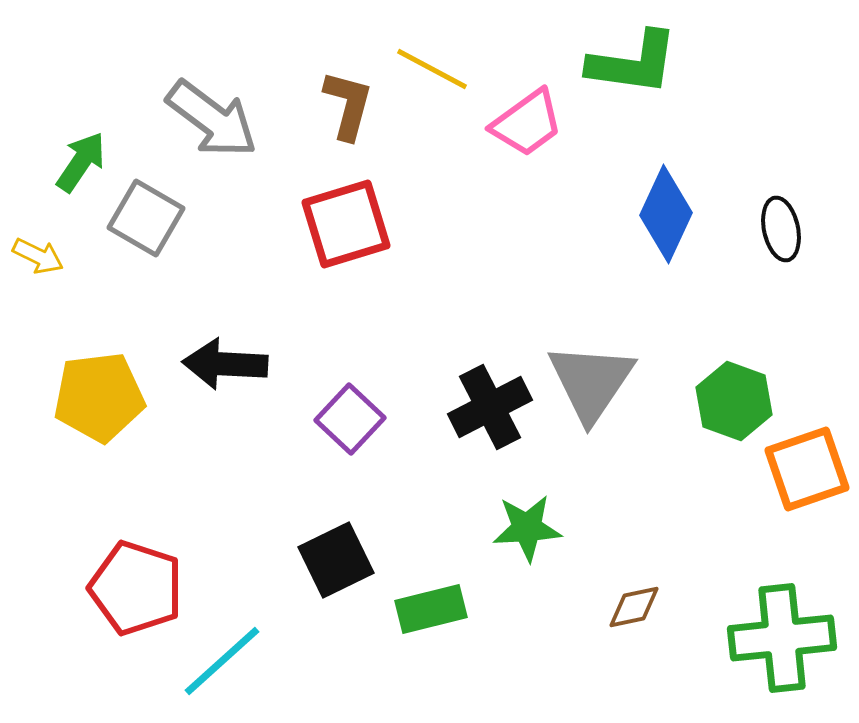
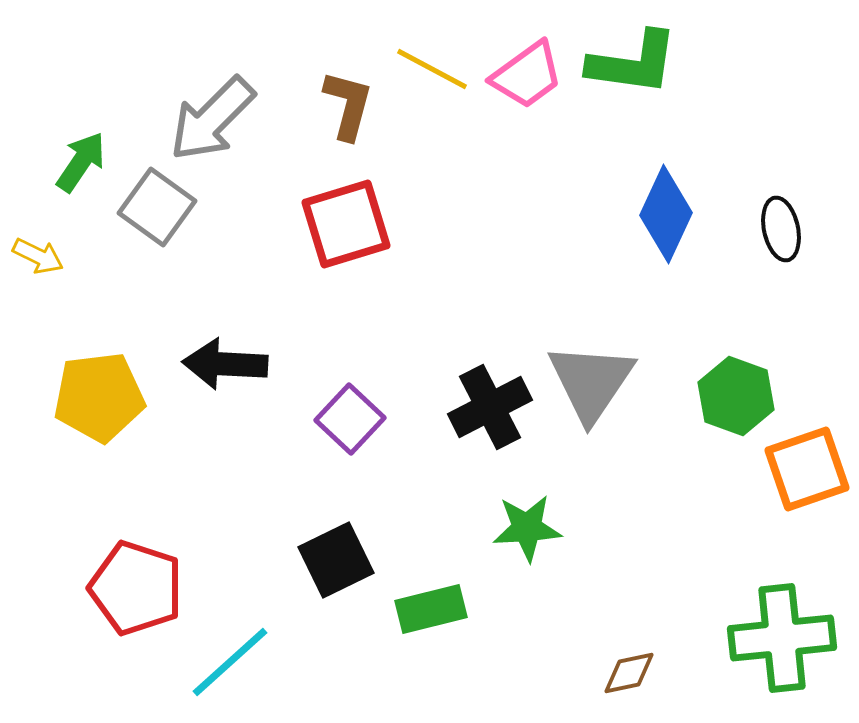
gray arrow: rotated 98 degrees clockwise
pink trapezoid: moved 48 px up
gray square: moved 11 px right, 11 px up; rotated 6 degrees clockwise
green hexagon: moved 2 px right, 5 px up
brown diamond: moved 5 px left, 66 px down
cyan line: moved 8 px right, 1 px down
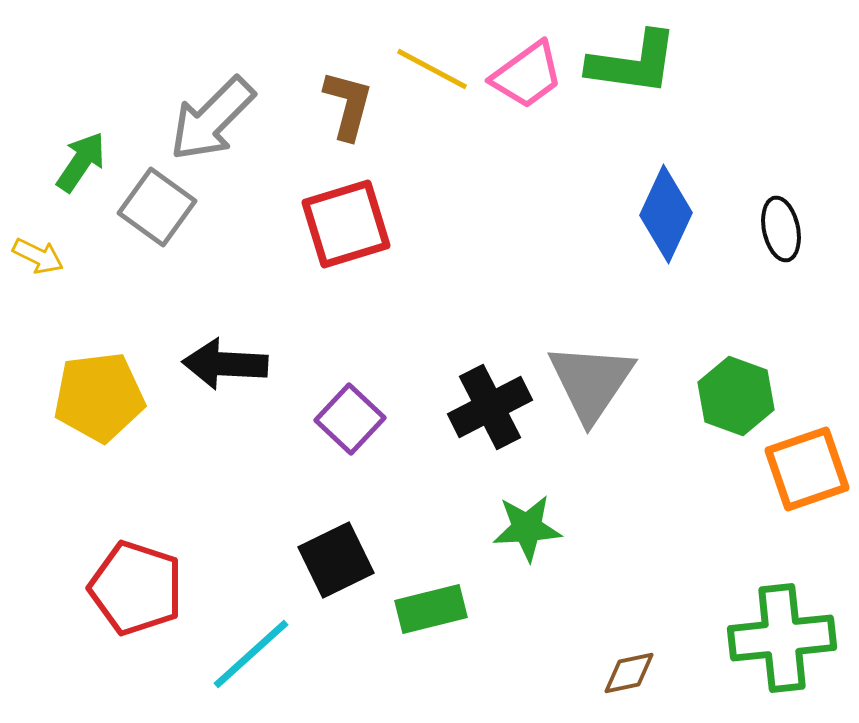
cyan line: moved 21 px right, 8 px up
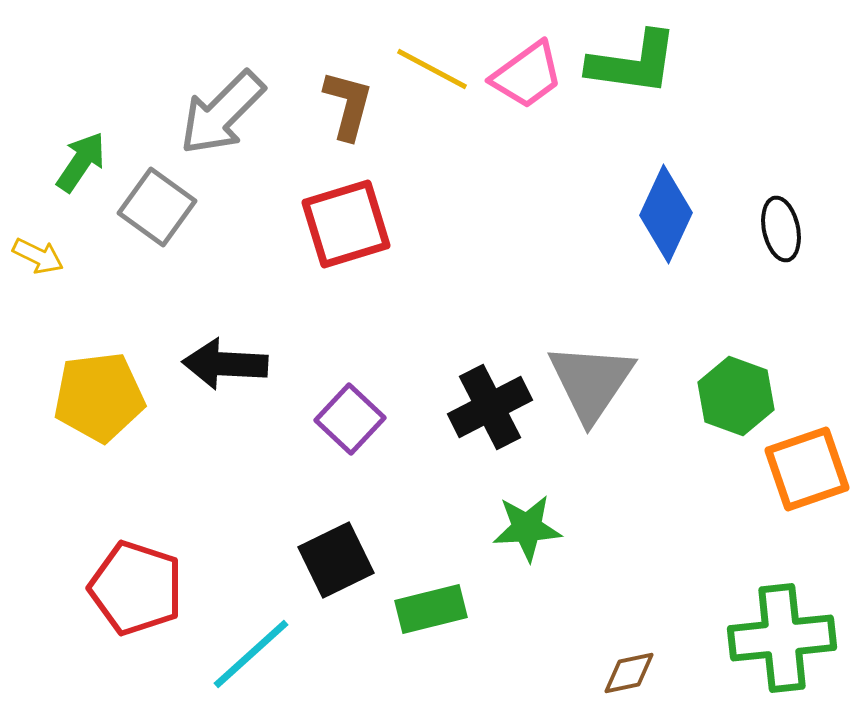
gray arrow: moved 10 px right, 6 px up
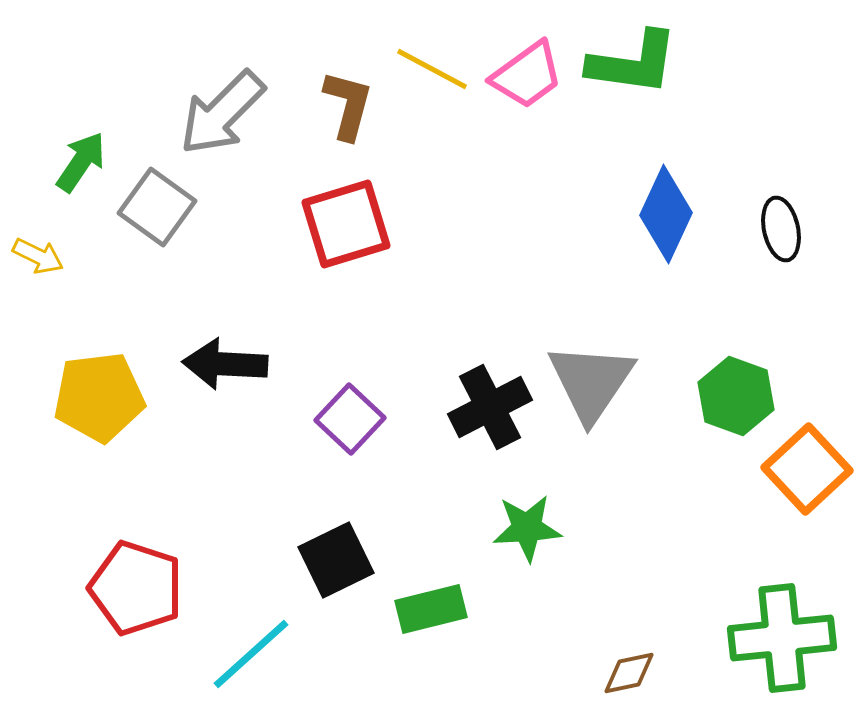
orange square: rotated 24 degrees counterclockwise
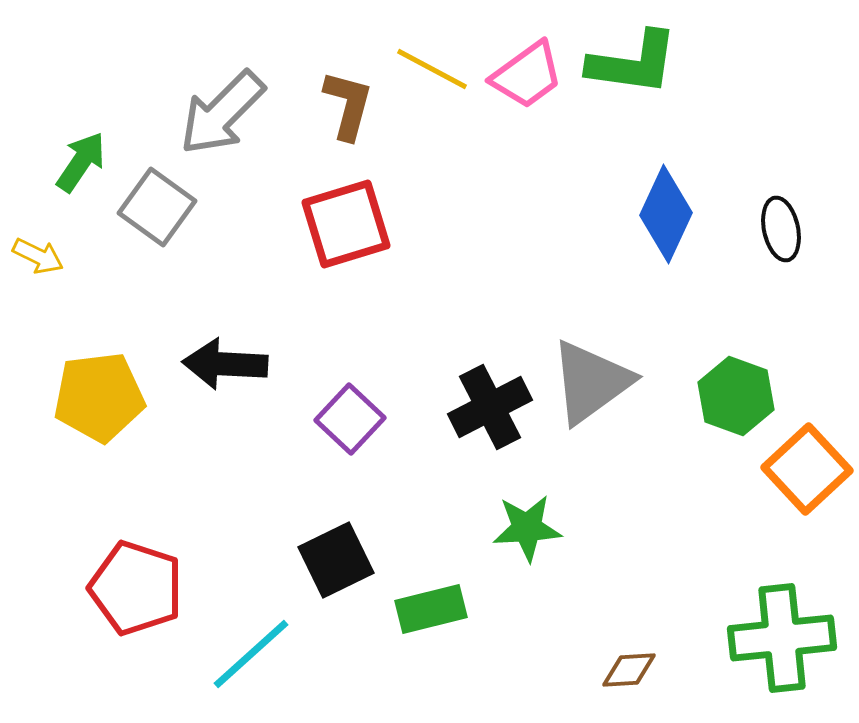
gray triangle: rotated 20 degrees clockwise
brown diamond: moved 3 px up; rotated 8 degrees clockwise
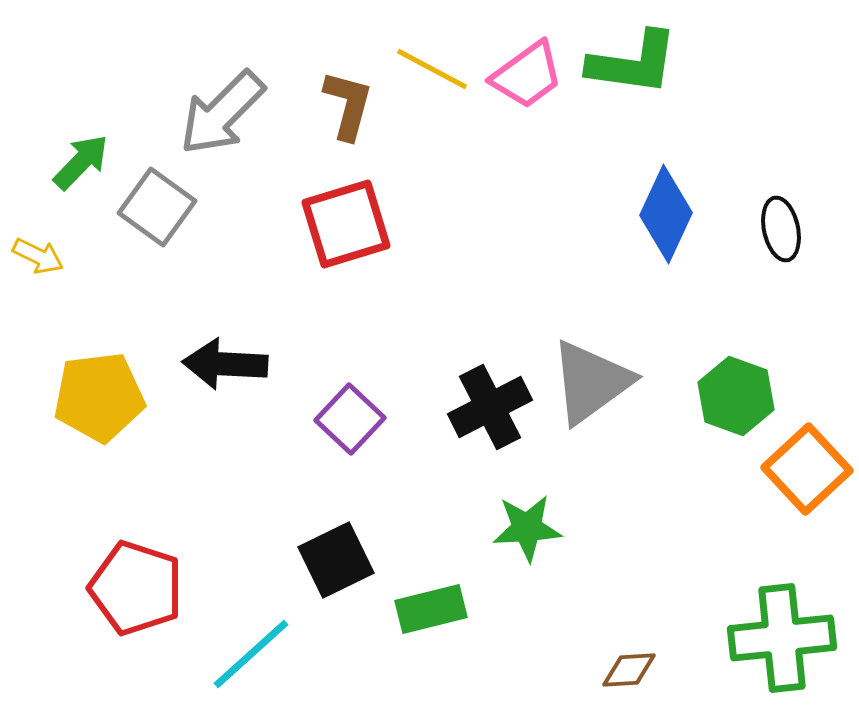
green arrow: rotated 10 degrees clockwise
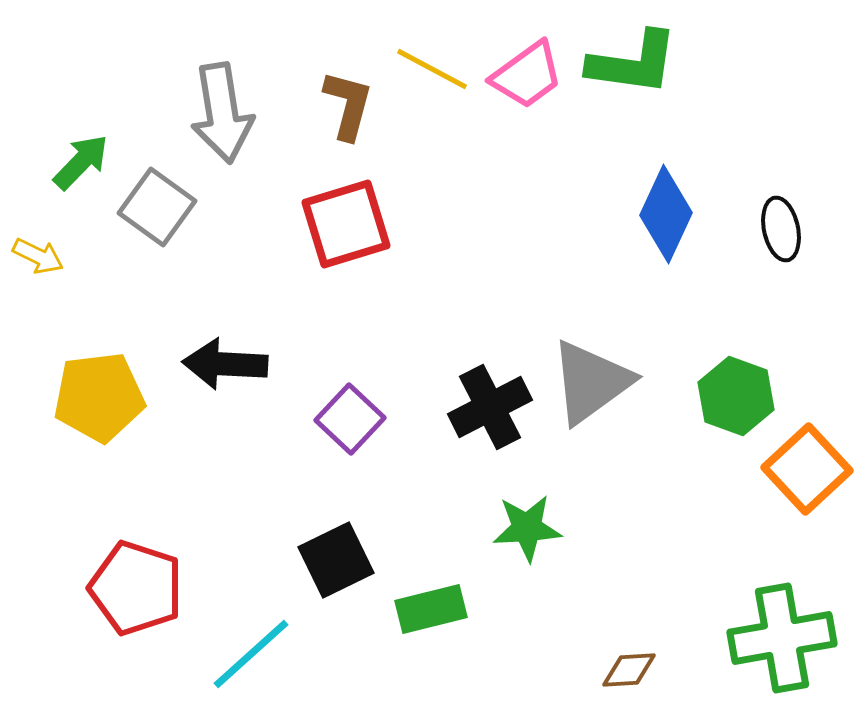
gray arrow: rotated 54 degrees counterclockwise
green cross: rotated 4 degrees counterclockwise
